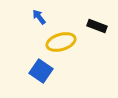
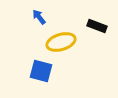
blue square: rotated 20 degrees counterclockwise
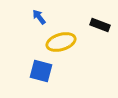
black rectangle: moved 3 px right, 1 px up
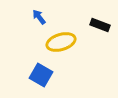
blue square: moved 4 px down; rotated 15 degrees clockwise
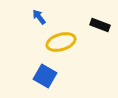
blue square: moved 4 px right, 1 px down
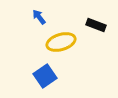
black rectangle: moved 4 px left
blue square: rotated 25 degrees clockwise
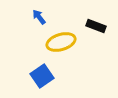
black rectangle: moved 1 px down
blue square: moved 3 px left
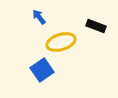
blue square: moved 6 px up
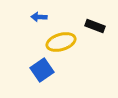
blue arrow: rotated 49 degrees counterclockwise
black rectangle: moved 1 px left
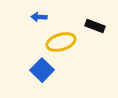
blue square: rotated 10 degrees counterclockwise
